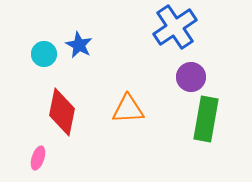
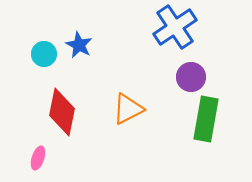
orange triangle: rotated 24 degrees counterclockwise
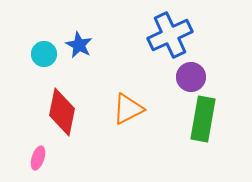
blue cross: moved 5 px left, 8 px down; rotated 9 degrees clockwise
green rectangle: moved 3 px left
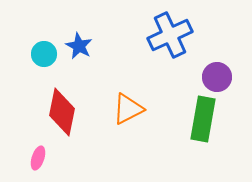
blue star: moved 1 px down
purple circle: moved 26 px right
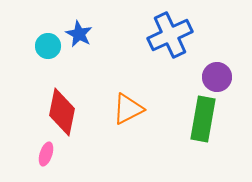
blue star: moved 12 px up
cyan circle: moved 4 px right, 8 px up
pink ellipse: moved 8 px right, 4 px up
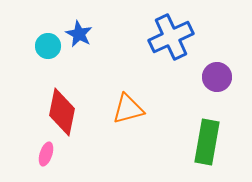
blue cross: moved 1 px right, 2 px down
orange triangle: rotated 12 degrees clockwise
green rectangle: moved 4 px right, 23 px down
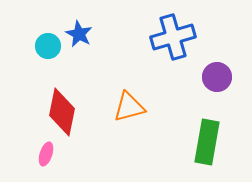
blue cross: moved 2 px right; rotated 9 degrees clockwise
orange triangle: moved 1 px right, 2 px up
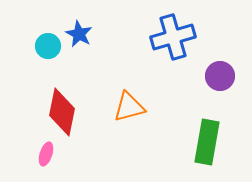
purple circle: moved 3 px right, 1 px up
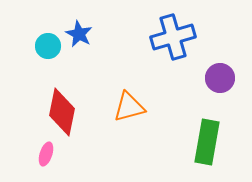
purple circle: moved 2 px down
